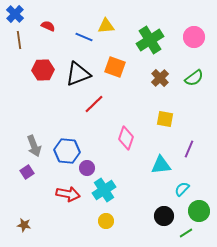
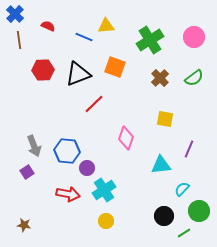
green line: moved 2 px left
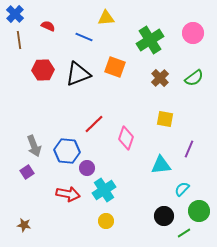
yellow triangle: moved 8 px up
pink circle: moved 1 px left, 4 px up
red line: moved 20 px down
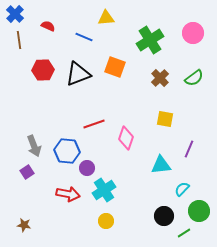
red line: rotated 25 degrees clockwise
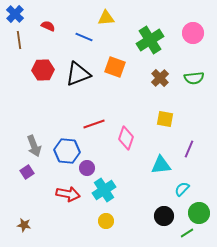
green semicircle: rotated 30 degrees clockwise
green circle: moved 2 px down
green line: moved 3 px right
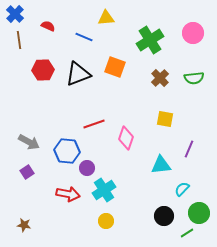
gray arrow: moved 5 px left, 4 px up; rotated 40 degrees counterclockwise
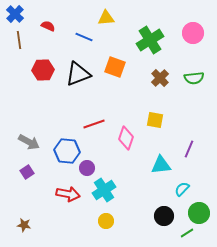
yellow square: moved 10 px left, 1 px down
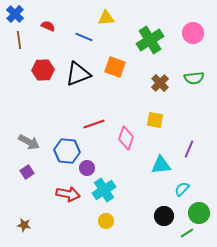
brown cross: moved 5 px down
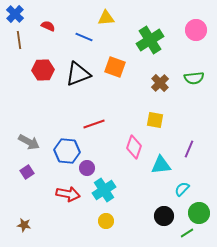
pink circle: moved 3 px right, 3 px up
pink diamond: moved 8 px right, 9 px down
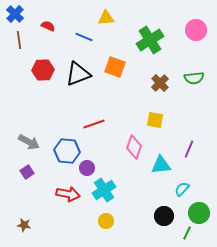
green line: rotated 32 degrees counterclockwise
